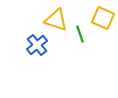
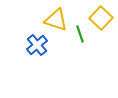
yellow square: moved 2 px left; rotated 20 degrees clockwise
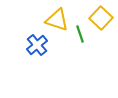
yellow triangle: moved 1 px right
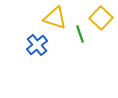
yellow triangle: moved 2 px left, 2 px up
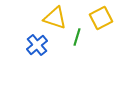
yellow square: rotated 20 degrees clockwise
green line: moved 3 px left, 3 px down; rotated 36 degrees clockwise
